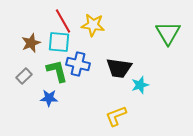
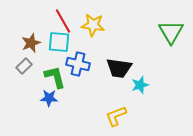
green triangle: moved 3 px right, 1 px up
green L-shape: moved 2 px left, 6 px down
gray rectangle: moved 10 px up
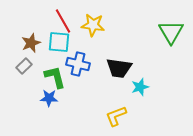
cyan star: moved 2 px down
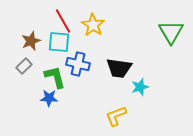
yellow star: rotated 25 degrees clockwise
brown star: moved 2 px up
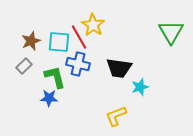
red line: moved 16 px right, 16 px down
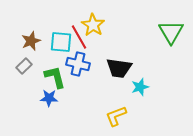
cyan square: moved 2 px right
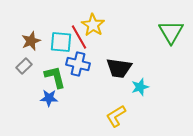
yellow L-shape: rotated 10 degrees counterclockwise
